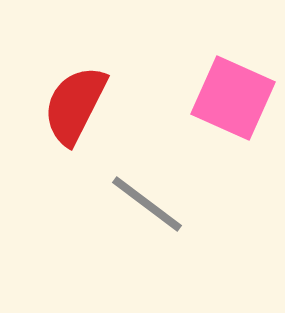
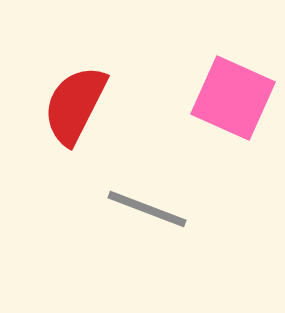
gray line: moved 5 px down; rotated 16 degrees counterclockwise
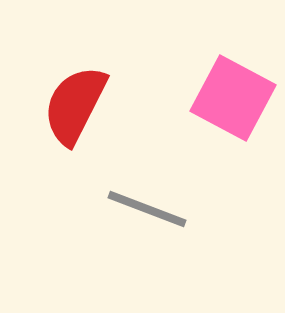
pink square: rotated 4 degrees clockwise
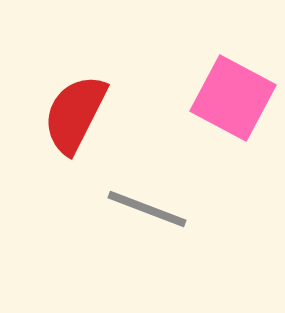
red semicircle: moved 9 px down
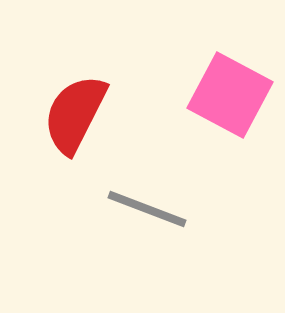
pink square: moved 3 px left, 3 px up
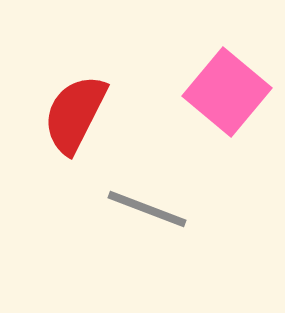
pink square: moved 3 px left, 3 px up; rotated 12 degrees clockwise
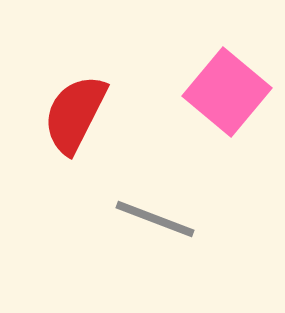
gray line: moved 8 px right, 10 px down
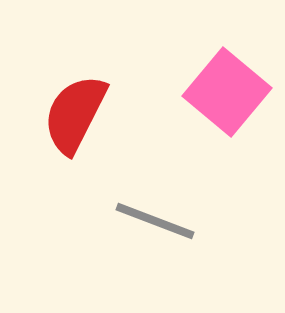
gray line: moved 2 px down
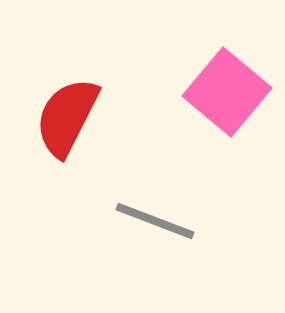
red semicircle: moved 8 px left, 3 px down
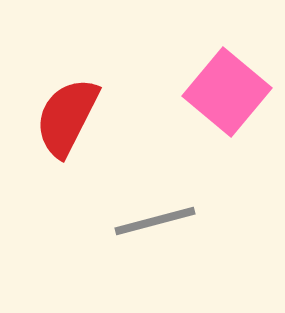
gray line: rotated 36 degrees counterclockwise
